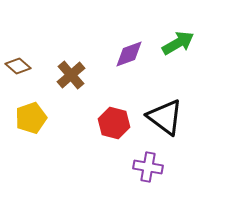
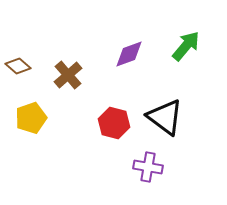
green arrow: moved 8 px right, 3 px down; rotated 20 degrees counterclockwise
brown cross: moved 3 px left
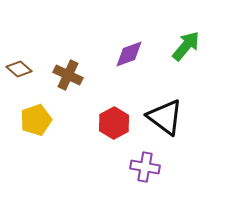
brown diamond: moved 1 px right, 3 px down
brown cross: rotated 24 degrees counterclockwise
yellow pentagon: moved 5 px right, 2 px down
red hexagon: rotated 16 degrees clockwise
purple cross: moved 3 px left
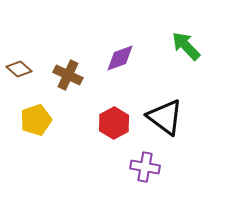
green arrow: rotated 84 degrees counterclockwise
purple diamond: moved 9 px left, 4 px down
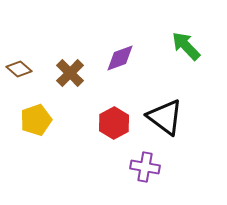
brown cross: moved 2 px right, 2 px up; rotated 20 degrees clockwise
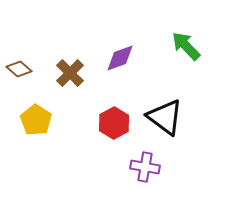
yellow pentagon: rotated 20 degrees counterclockwise
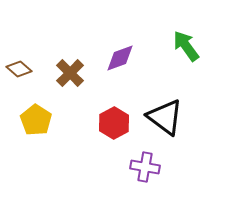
green arrow: rotated 8 degrees clockwise
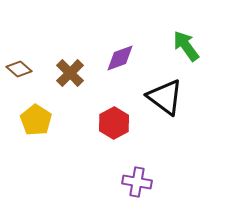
black triangle: moved 20 px up
purple cross: moved 8 px left, 15 px down
